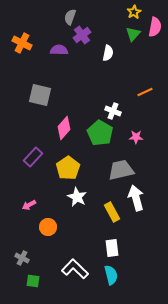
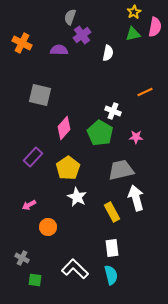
green triangle: rotated 35 degrees clockwise
green square: moved 2 px right, 1 px up
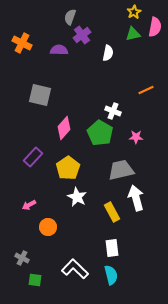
orange line: moved 1 px right, 2 px up
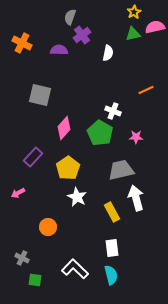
pink semicircle: rotated 114 degrees counterclockwise
pink arrow: moved 11 px left, 12 px up
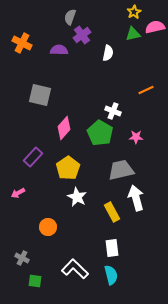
green square: moved 1 px down
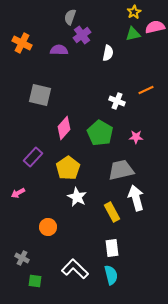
white cross: moved 4 px right, 10 px up
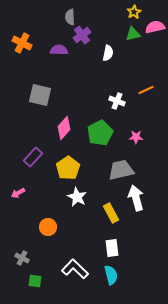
gray semicircle: rotated 21 degrees counterclockwise
green pentagon: rotated 15 degrees clockwise
yellow rectangle: moved 1 px left, 1 px down
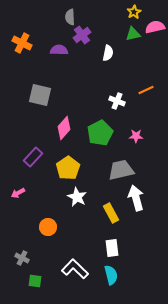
pink star: moved 1 px up
